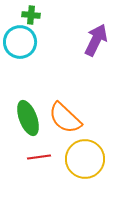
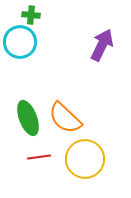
purple arrow: moved 6 px right, 5 px down
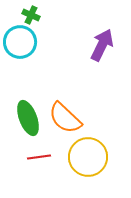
green cross: rotated 18 degrees clockwise
yellow circle: moved 3 px right, 2 px up
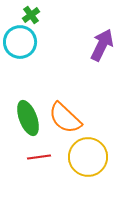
green cross: rotated 30 degrees clockwise
